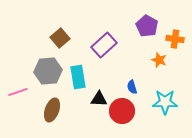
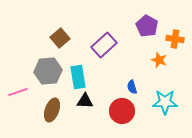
black triangle: moved 14 px left, 2 px down
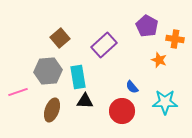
blue semicircle: rotated 24 degrees counterclockwise
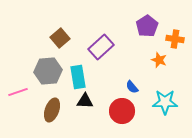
purple pentagon: rotated 10 degrees clockwise
purple rectangle: moved 3 px left, 2 px down
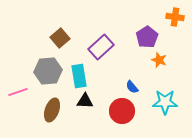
purple pentagon: moved 11 px down
orange cross: moved 22 px up
cyan rectangle: moved 1 px right, 1 px up
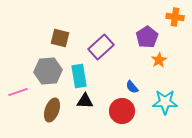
brown square: rotated 36 degrees counterclockwise
orange star: rotated 21 degrees clockwise
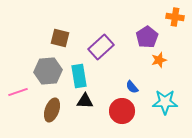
orange star: rotated 14 degrees clockwise
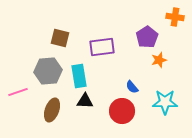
purple rectangle: moved 1 px right; rotated 35 degrees clockwise
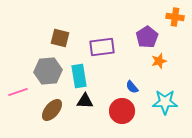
orange star: moved 1 px down
brown ellipse: rotated 20 degrees clockwise
